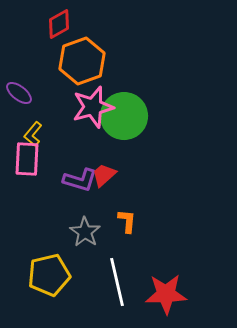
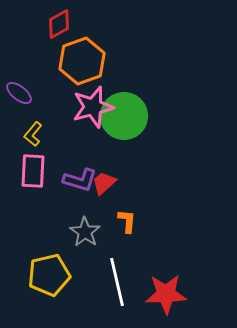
pink rectangle: moved 6 px right, 12 px down
red trapezoid: moved 8 px down
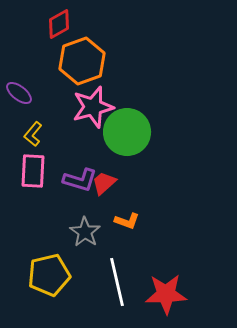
green circle: moved 3 px right, 16 px down
orange L-shape: rotated 105 degrees clockwise
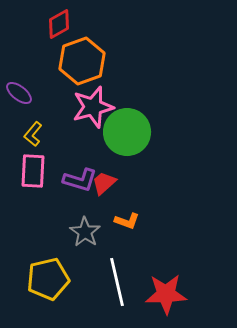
yellow pentagon: moved 1 px left, 4 px down
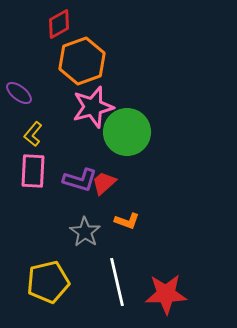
yellow pentagon: moved 3 px down
